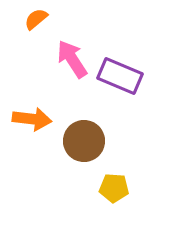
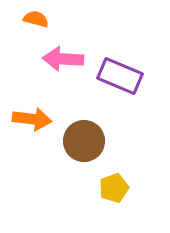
orange semicircle: rotated 55 degrees clockwise
pink arrow: moved 9 px left; rotated 54 degrees counterclockwise
yellow pentagon: rotated 24 degrees counterclockwise
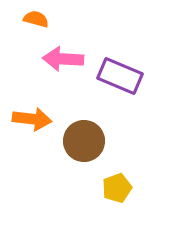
yellow pentagon: moved 3 px right
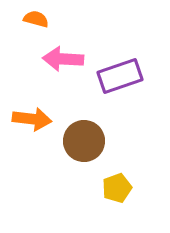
purple rectangle: rotated 42 degrees counterclockwise
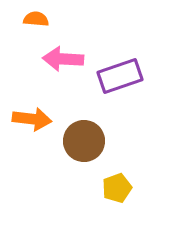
orange semicircle: rotated 10 degrees counterclockwise
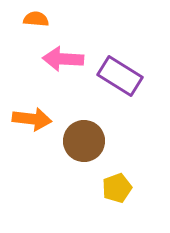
purple rectangle: rotated 51 degrees clockwise
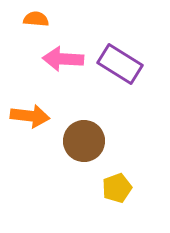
purple rectangle: moved 12 px up
orange arrow: moved 2 px left, 3 px up
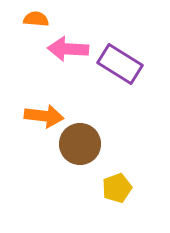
pink arrow: moved 5 px right, 10 px up
orange arrow: moved 14 px right
brown circle: moved 4 px left, 3 px down
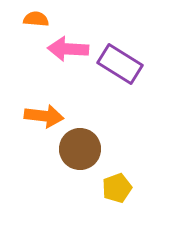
brown circle: moved 5 px down
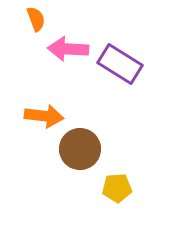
orange semicircle: rotated 65 degrees clockwise
yellow pentagon: rotated 16 degrees clockwise
